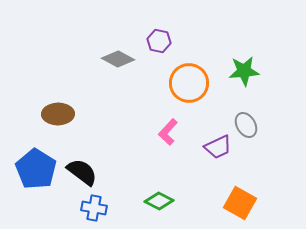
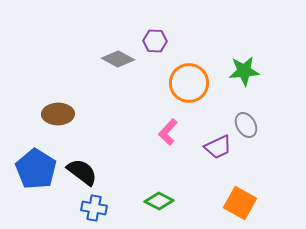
purple hexagon: moved 4 px left; rotated 10 degrees counterclockwise
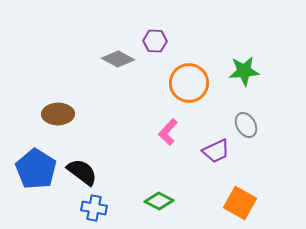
purple trapezoid: moved 2 px left, 4 px down
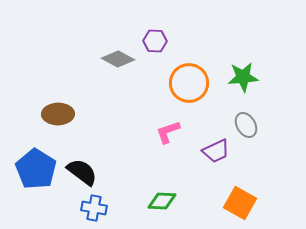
green star: moved 1 px left, 6 px down
pink L-shape: rotated 28 degrees clockwise
green diamond: moved 3 px right; rotated 24 degrees counterclockwise
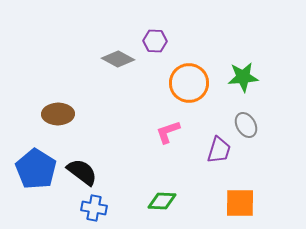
purple trapezoid: moved 3 px right, 1 px up; rotated 48 degrees counterclockwise
orange square: rotated 28 degrees counterclockwise
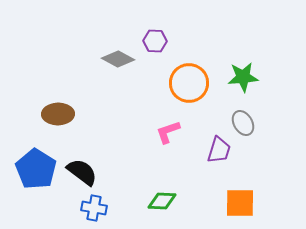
gray ellipse: moved 3 px left, 2 px up
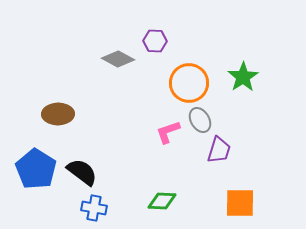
green star: rotated 28 degrees counterclockwise
gray ellipse: moved 43 px left, 3 px up
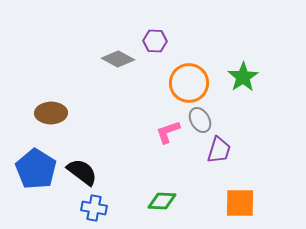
brown ellipse: moved 7 px left, 1 px up
